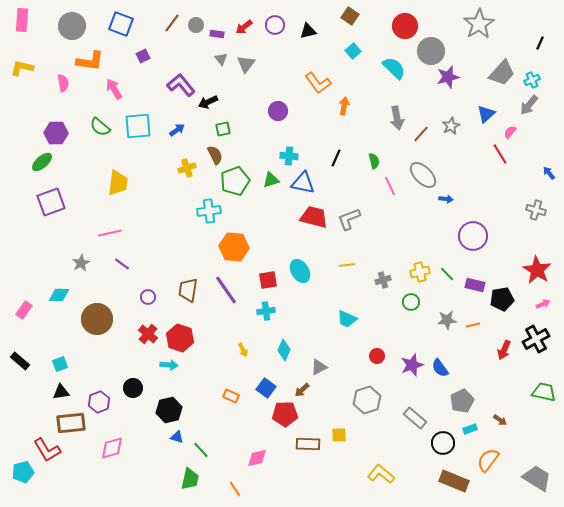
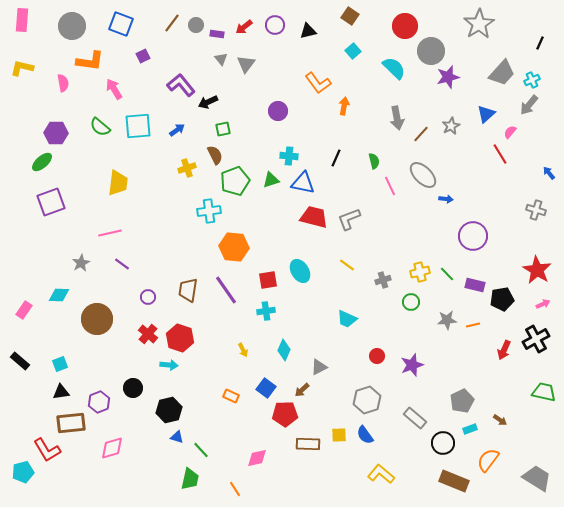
yellow line at (347, 265): rotated 42 degrees clockwise
blue semicircle at (440, 368): moved 75 px left, 67 px down
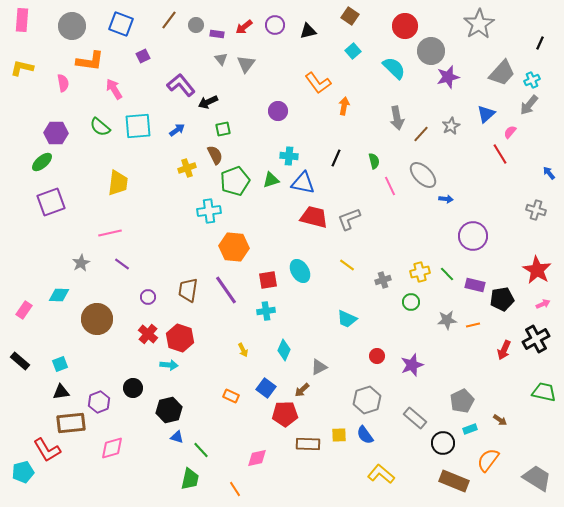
brown line at (172, 23): moved 3 px left, 3 px up
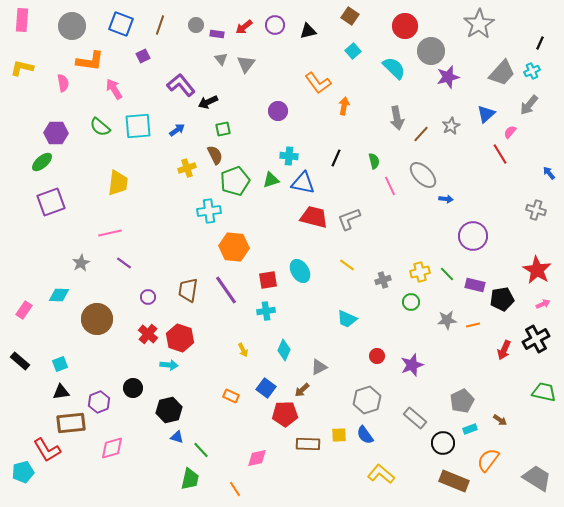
brown line at (169, 20): moved 9 px left, 5 px down; rotated 18 degrees counterclockwise
cyan cross at (532, 80): moved 9 px up
purple line at (122, 264): moved 2 px right, 1 px up
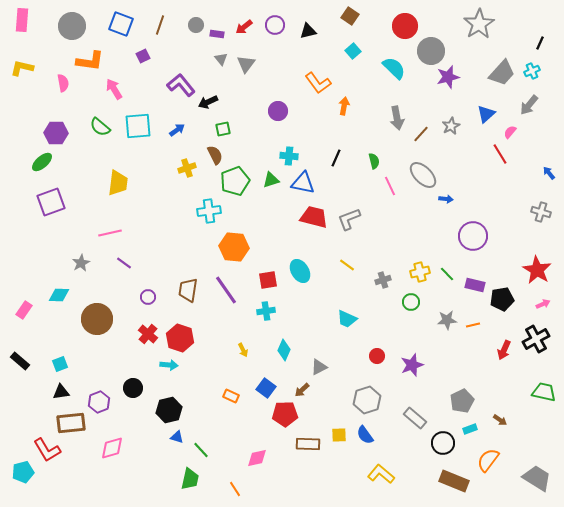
gray cross at (536, 210): moved 5 px right, 2 px down
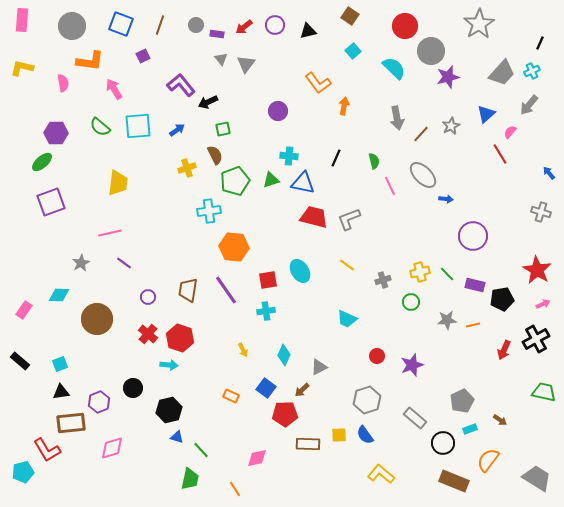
cyan diamond at (284, 350): moved 5 px down
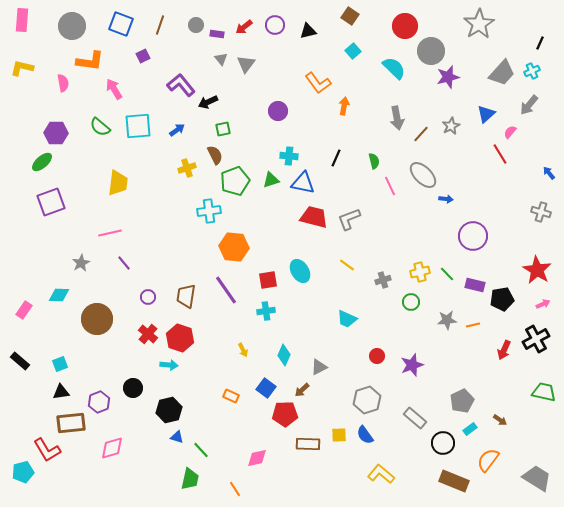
purple line at (124, 263): rotated 14 degrees clockwise
brown trapezoid at (188, 290): moved 2 px left, 6 px down
cyan rectangle at (470, 429): rotated 16 degrees counterclockwise
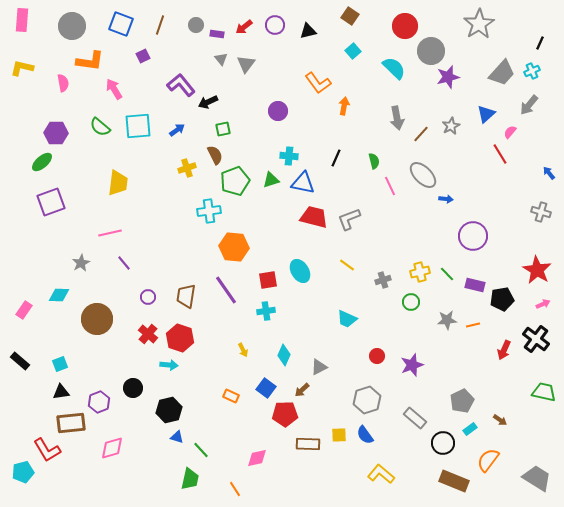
black cross at (536, 339): rotated 24 degrees counterclockwise
